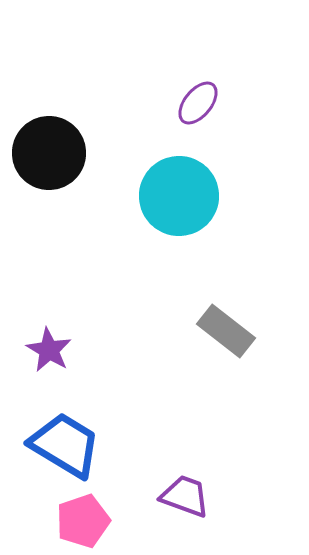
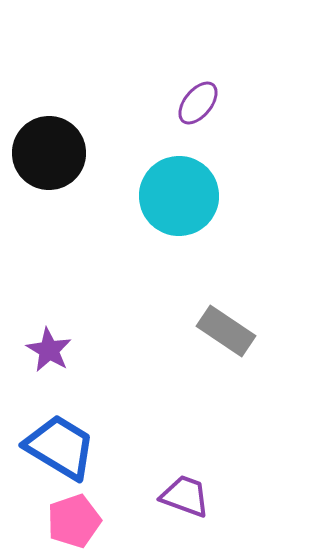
gray rectangle: rotated 4 degrees counterclockwise
blue trapezoid: moved 5 px left, 2 px down
pink pentagon: moved 9 px left
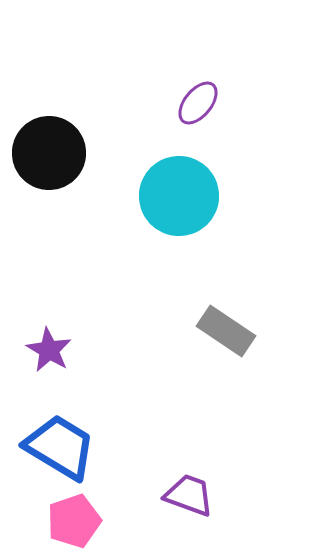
purple trapezoid: moved 4 px right, 1 px up
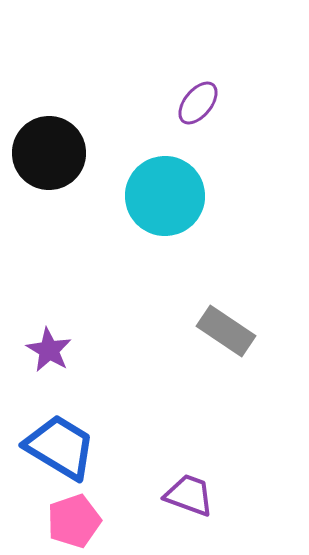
cyan circle: moved 14 px left
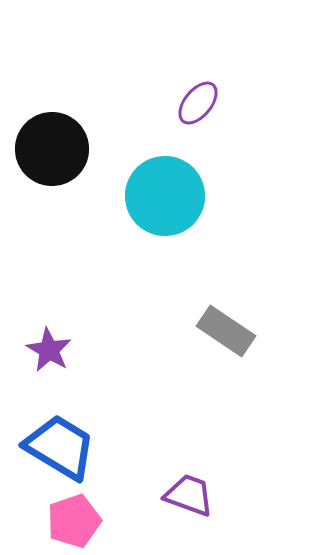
black circle: moved 3 px right, 4 px up
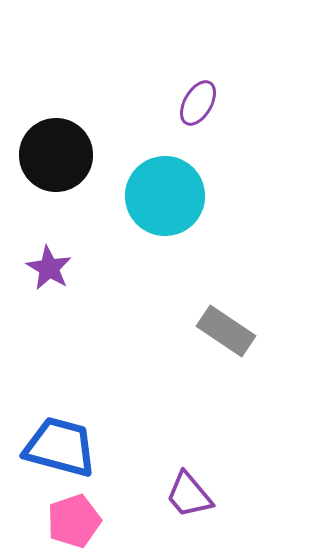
purple ellipse: rotated 9 degrees counterclockwise
black circle: moved 4 px right, 6 px down
purple star: moved 82 px up
blue trapezoid: rotated 16 degrees counterclockwise
purple trapezoid: rotated 150 degrees counterclockwise
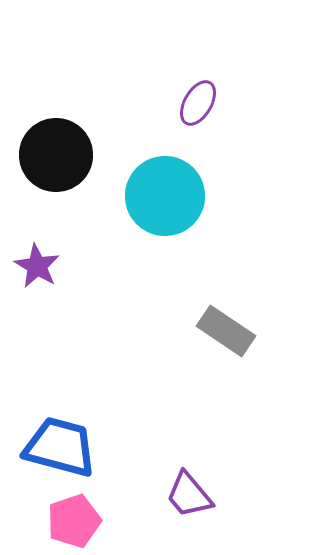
purple star: moved 12 px left, 2 px up
